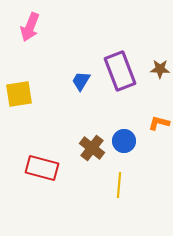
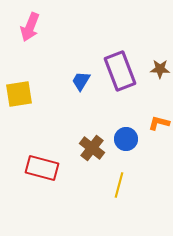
blue circle: moved 2 px right, 2 px up
yellow line: rotated 10 degrees clockwise
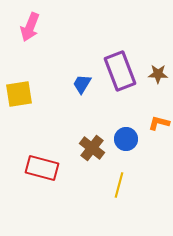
brown star: moved 2 px left, 5 px down
blue trapezoid: moved 1 px right, 3 px down
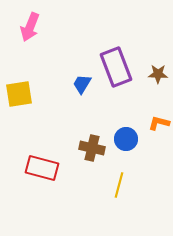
purple rectangle: moved 4 px left, 4 px up
brown cross: rotated 25 degrees counterclockwise
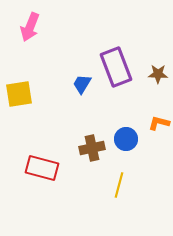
brown cross: rotated 25 degrees counterclockwise
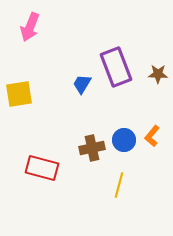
orange L-shape: moved 7 px left, 13 px down; rotated 65 degrees counterclockwise
blue circle: moved 2 px left, 1 px down
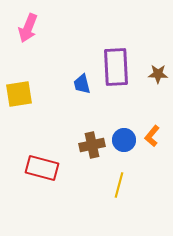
pink arrow: moved 2 px left, 1 px down
purple rectangle: rotated 18 degrees clockwise
blue trapezoid: rotated 45 degrees counterclockwise
brown cross: moved 3 px up
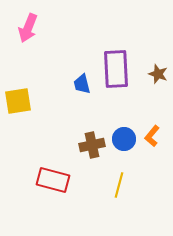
purple rectangle: moved 2 px down
brown star: rotated 18 degrees clockwise
yellow square: moved 1 px left, 7 px down
blue circle: moved 1 px up
red rectangle: moved 11 px right, 12 px down
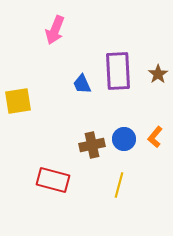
pink arrow: moved 27 px right, 2 px down
purple rectangle: moved 2 px right, 2 px down
brown star: rotated 18 degrees clockwise
blue trapezoid: rotated 10 degrees counterclockwise
orange L-shape: moved 3 px right, 1 px down
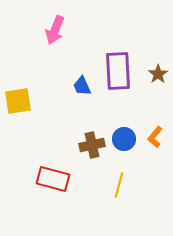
blue trapezoid: moved 2 px down
red rectangle: moved 1 px up
